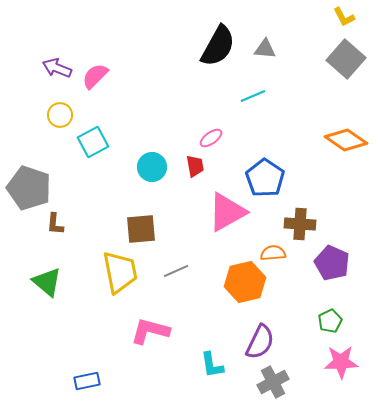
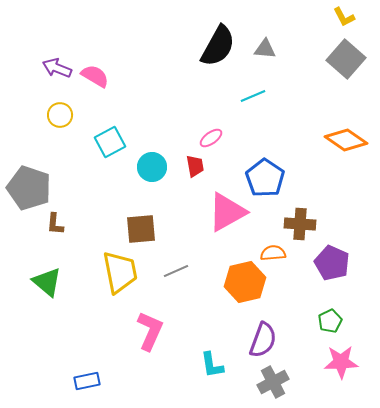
pink semicircle: rotated 76 degrees clockwise
cyan square: moved 17 px right
pink L-shape: rotated 99 degrees clockwise
purple semicircle: moved 3 px right, 2 px up; rotated 6 degrees counterclockwise
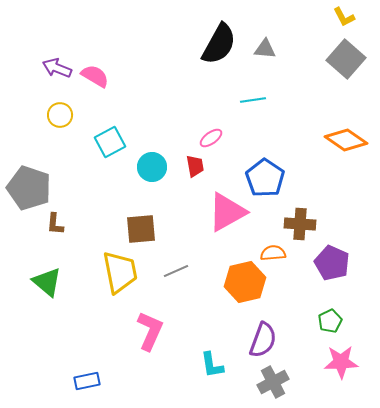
black semicircle: moved 1 px right, 2 px up
cyan line: moved 4 px down; rotated 15 degrees clockwise
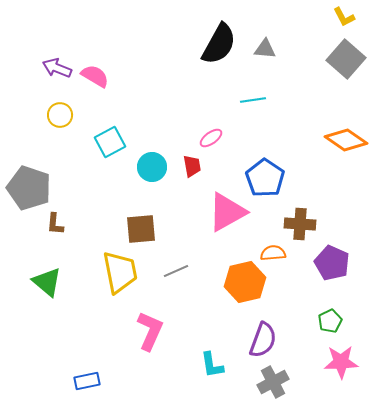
red trapezoid: moved 3 px left
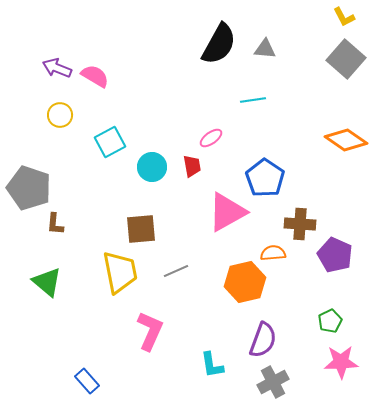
purple pentagon: moved 3 px right, 8 px up
blue rectangle: rotated 60 degrees clockwise
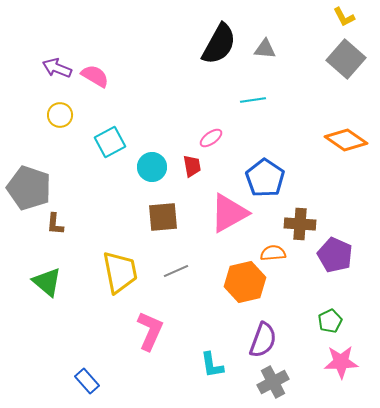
pink triangle: moved 2 px right, 1 px down
brown square: moved 22 px right, 12 px up
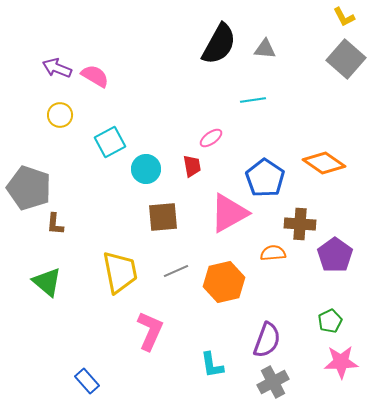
orange diamond: moved 22 px left, 23 px down
cyan circle: moved 6 px left, 2 px down
purple pentagon: rotated 12 degrees clockwise
orange hexagon: moved 21 px left
purple semicircle: moved 4 px right
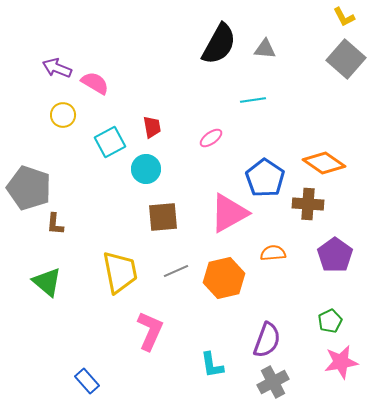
pink semicircle: moved 7 px down
yellow circle: moved 3 px right
red trapezoid: moved 40 px left, 39 px up
brown cross: moved 8 px right, 20 px up
orange hexagon: moved 4 px up
pink star: rotated 8 degrees counterclockwise
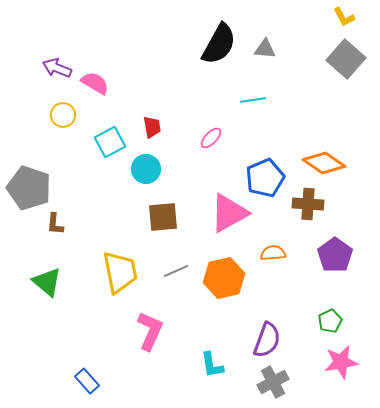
pink ellipse: rotated 10 degrees counterclockwise
blue pentagon: rotated 15 degrees clockwise
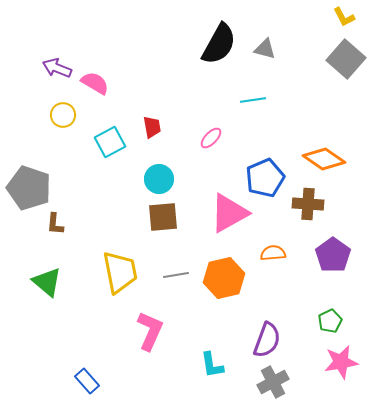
gray triangle: rotated 10 degrees clockwise
orange diamond: moved 4 px up
cyan circle: moved 13 px right, 10 px down
purple pentagon: moved 2 px left
gray line: moved 4 px down; rotated 15 degrees clockwise
